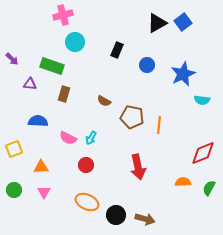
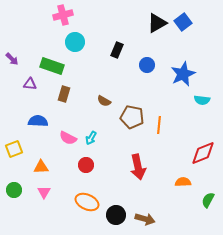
green semicircle: moved 1 px left, 12 px down
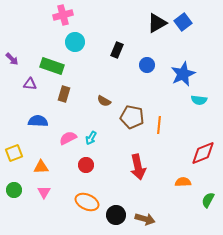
cyan semicircle: moved 3 px left
pink semicircle: rotated 126 degrees clockwise
yellow square: moved 4 px down
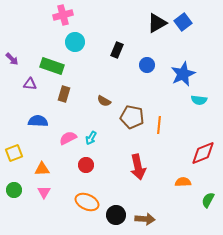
orange triangle: moved 1 px right, 2 px down
brown arrow: rotated 12 degrees counterclockwise
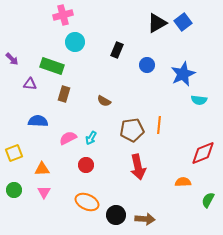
brown pentagon: moved 13 px down; rotated 20 degrees counterclockwise
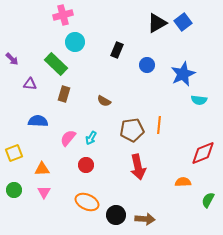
green rectangle: moved 4 px right, 2 px up; rotated 25 degrees clockwise
pink semicircle: rotated 24 degrees counterclockwise
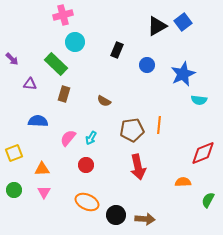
black triangle: moved 3 px down
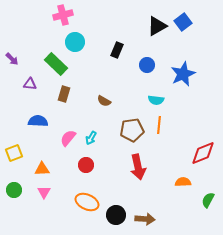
cyan semicircle: moved 43 px left
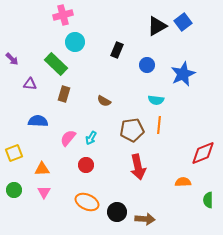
green semicircle: rotated 28 degrees counterclockwise
black circle: moved 1 px right, 3 px up
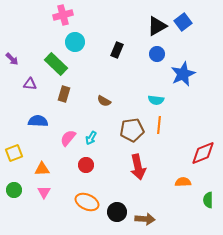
blue circle: moved 10 px right, 11 px up
